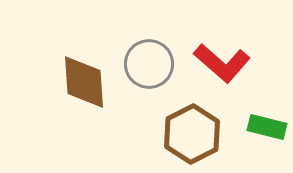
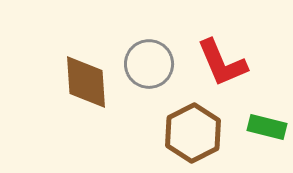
red L-shape: rotated 26 degrees clockwise
brown diamond: moved 2 px right
brown hexagon: moved 1 px right, 1 px up
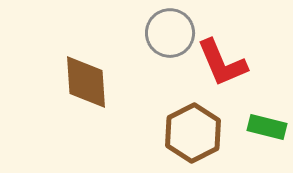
gray circle: moved 21 px right, 31 px up
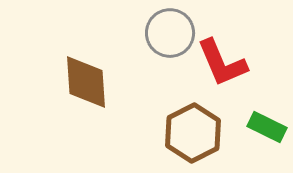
green rectangle: rotated 12 degrees clockwise
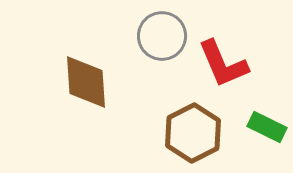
gray circle: moved 8 px left, 3 px down
red L-shape: moved 1 px right, 1 px down
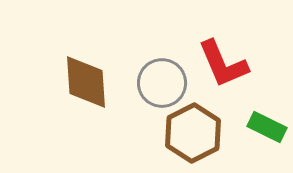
gray circle: moved 47 px down
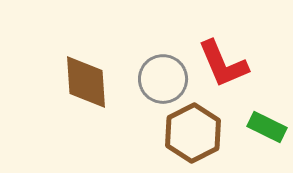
gray circle: moved 1 px right, 4 px up
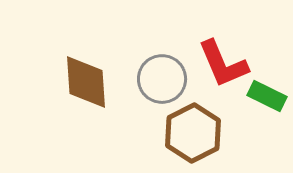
gray circle: moved 1 px left
green rectangle: moved 31 px up
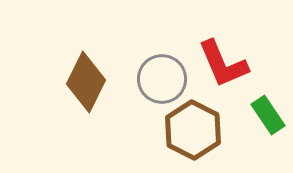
brown diamond: rotated 30 degrees clockwise
green rectangle: moved 1 px right, 19 px down; rotated 30 degrees clockwise
brown hexagon: moved 3 px up; rotated 6 degrees counterclockwise
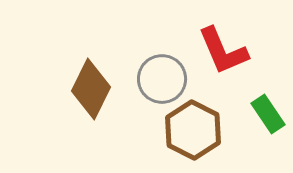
red L-shape: moved 13 px up
brown diamond: moved 5 px right, 7 px down
green rectangle: moved 1 px up
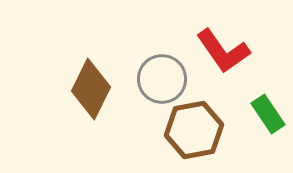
red L-shape: rotated 12 degrees counterclockwise
brown hexagon: moved 1 px right; rotated 22 degrees clockwise
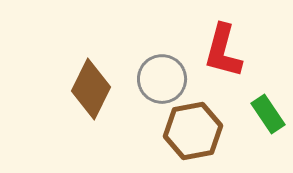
red L-shape: rotated 50 degrees clockwise
brown hexagon: moved 1 px left, 1 px down
